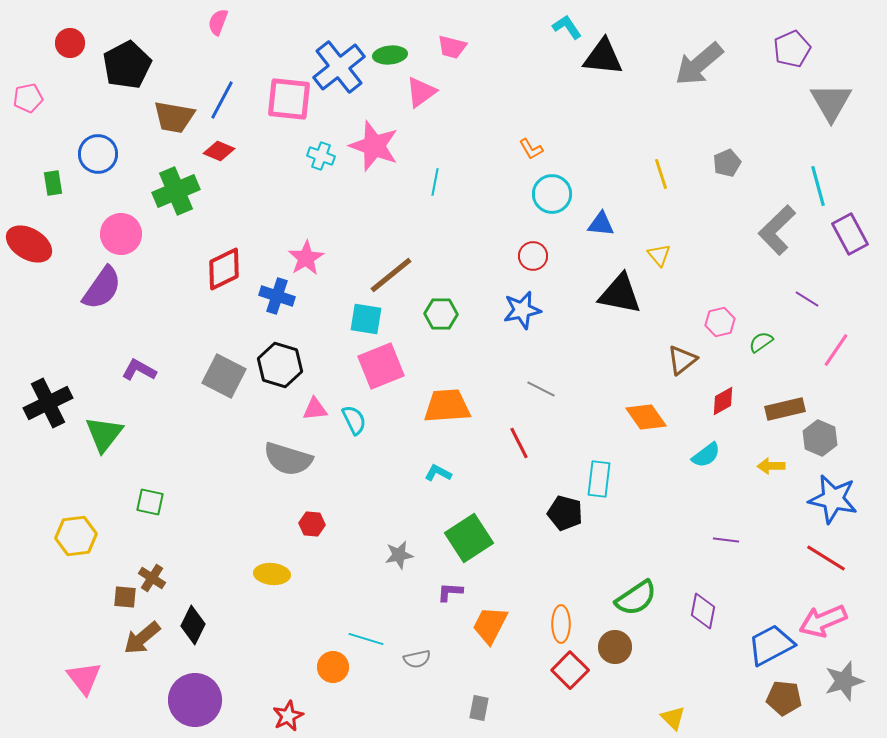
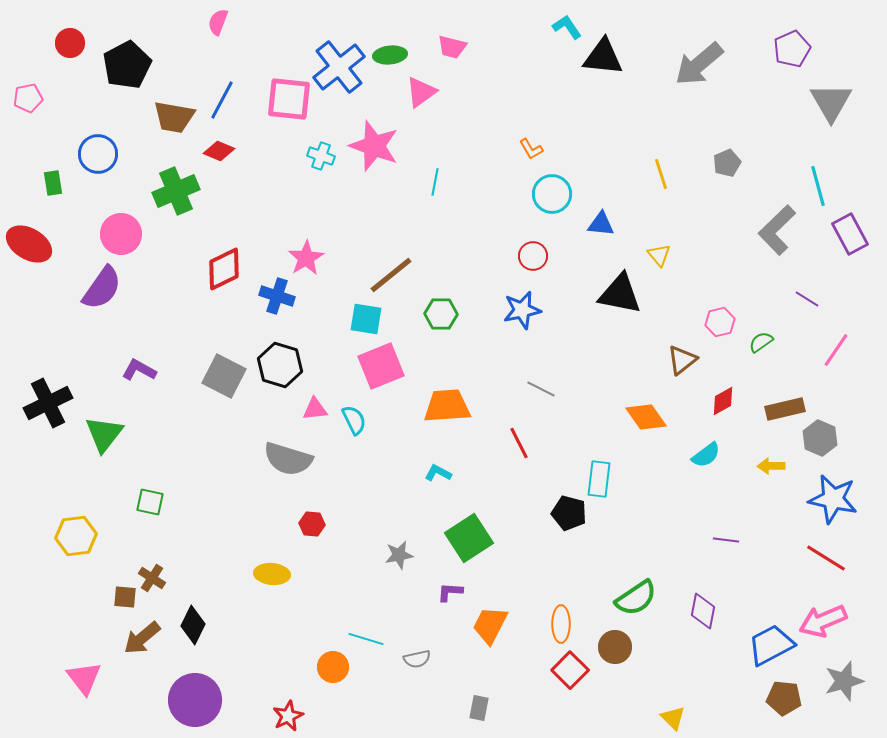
black pentagon at (565, 513): moved 4 px right
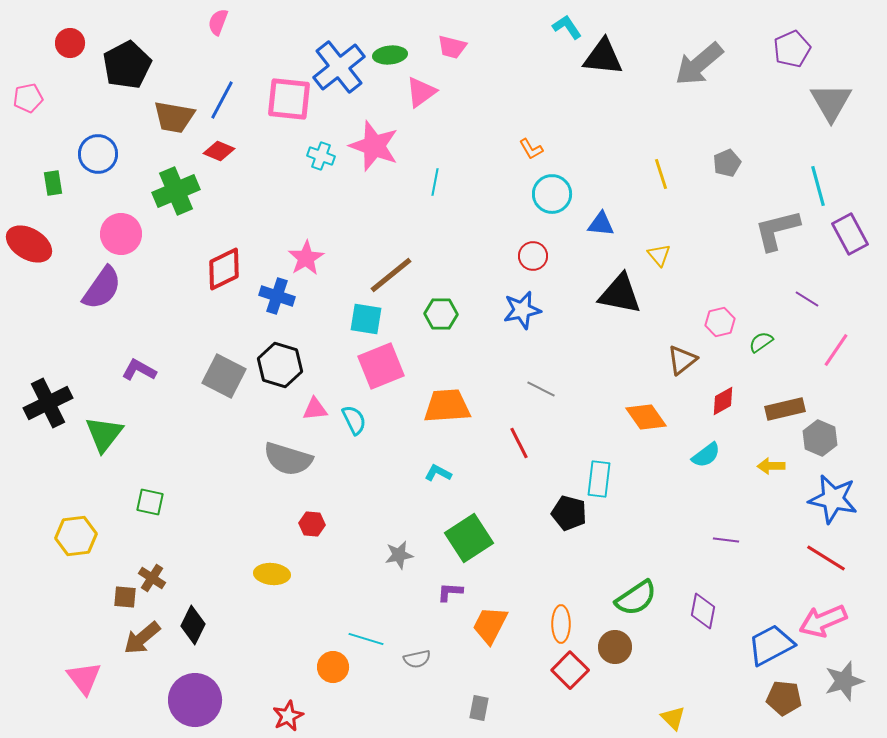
gray L-shape at (777, 230): rotated 30 degrees clockwise
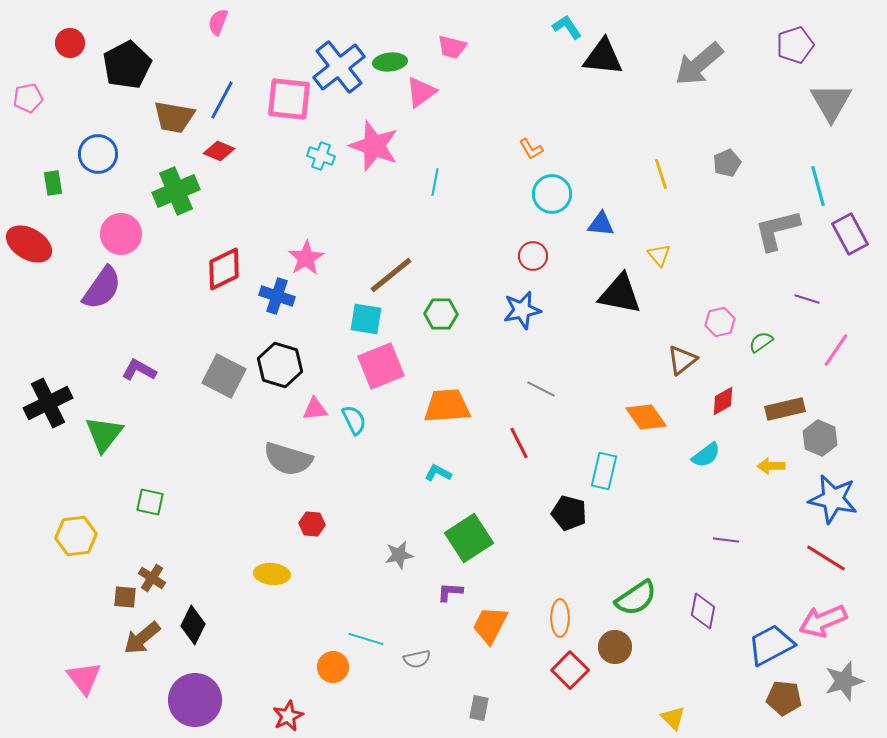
purple pentagon at (792, 49): moved 3 px right, 4 px up; rotated 6 degrees clockwise
green ellipse at (390, 55): moved 7 px down
purple line at (807, 299): rotated 15 degrees counterclockwise
cyan rectangle at (599, 479): moved 5 px right, 8 px up; rotated 6 degrees clockwise
orange ellipse at (561, 624): moved 1 px left, 6 px up
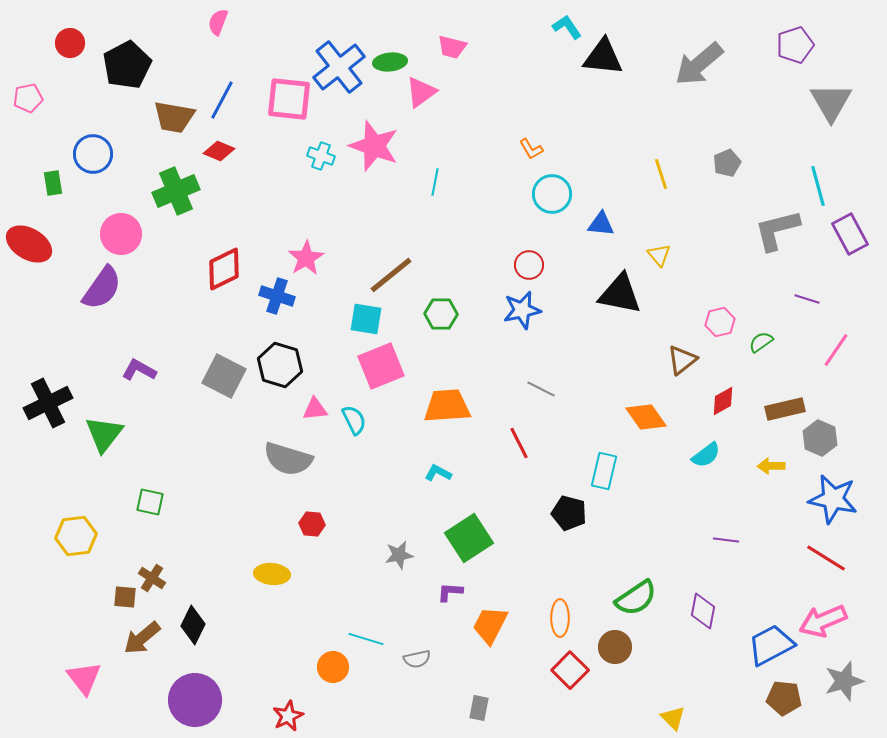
blue circle at (98, 154): moved 5 px left
red circle at (533, 256): moved 4 px left, 9 px down
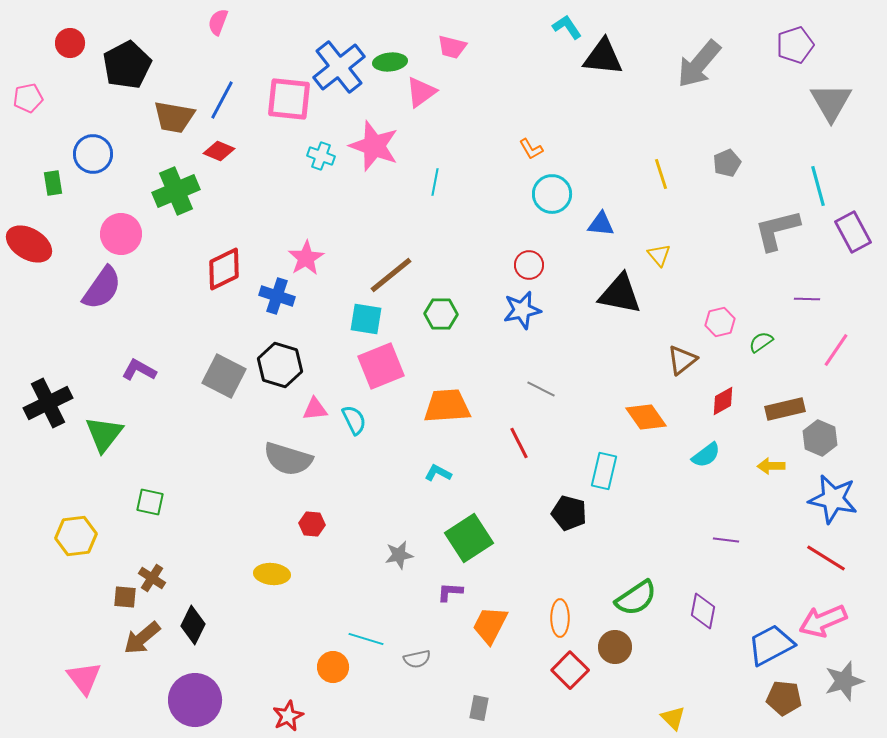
gray arrow at (699, 64): rotated 10 degrees counterclockwise
purple rectangle at (850, 234): moved 3 px right, 2 px up
purple line at (807, 299): rotated 15 degrees counterclockwise
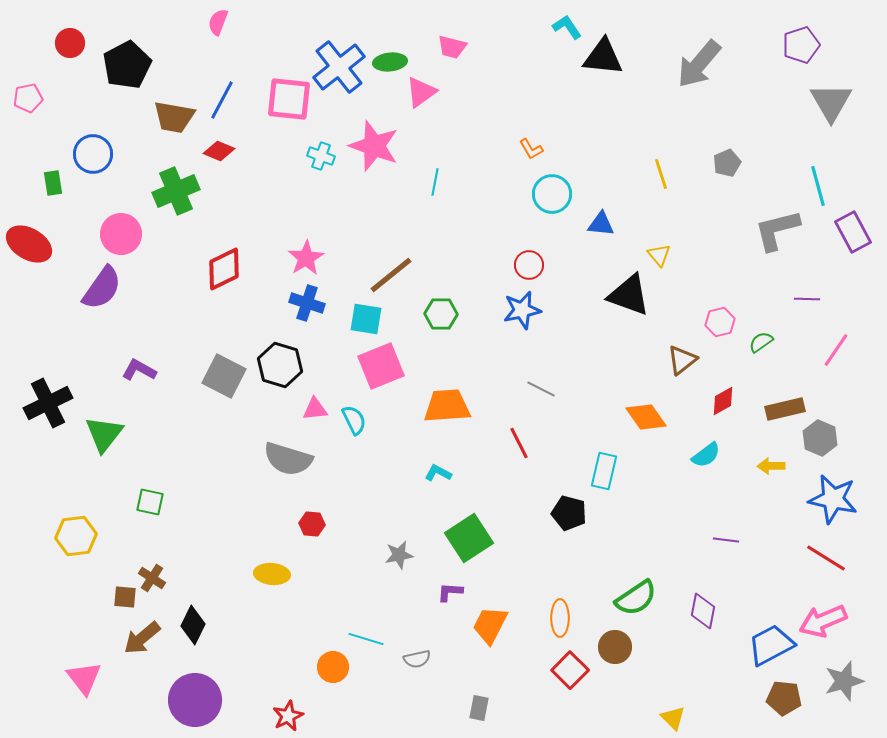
purple pentagon at (795, 45): moved 6 px right
black triangle at (620, 294): moved 9 px right, 1 px down; rotated 9 degrees clockwise
blue cross at (277, 296): moved 30 px right, 7 px down
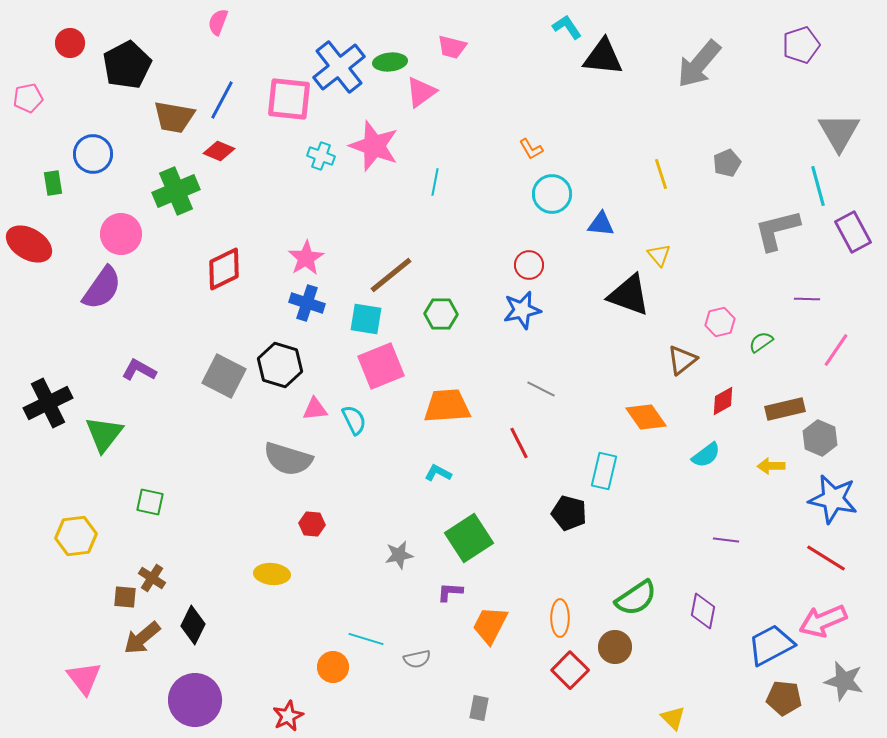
gray triangle at (831, 102): moved 8 px right, 30 px down
gray star at (844, 681): rotated 30 degrees clockwise
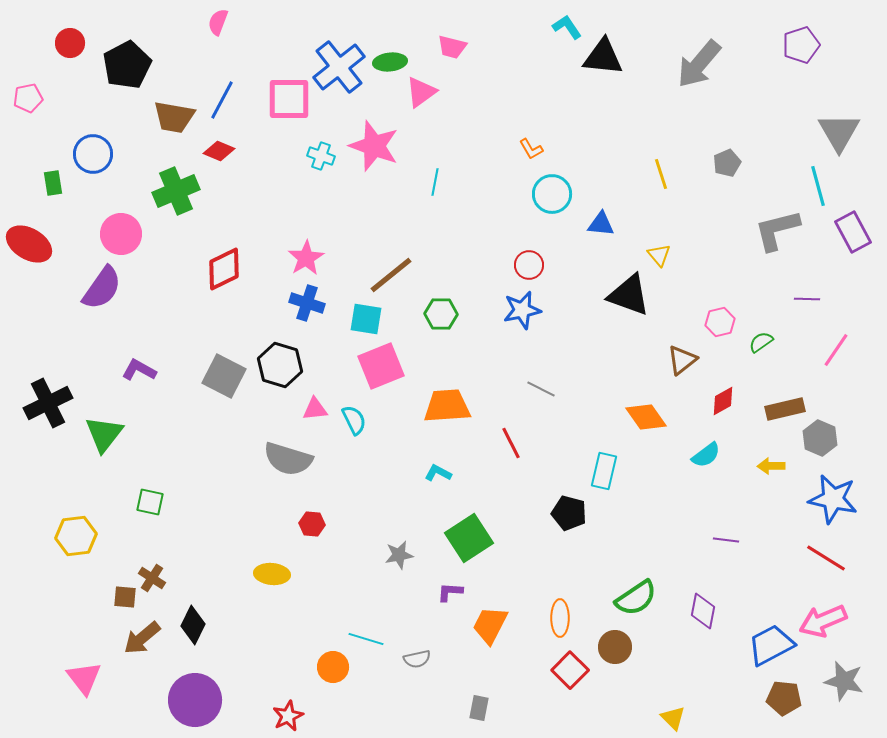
pink square at (289, 99): rotated 6 degrees counterclockwise
red line at (519, 443): moved 8 px left
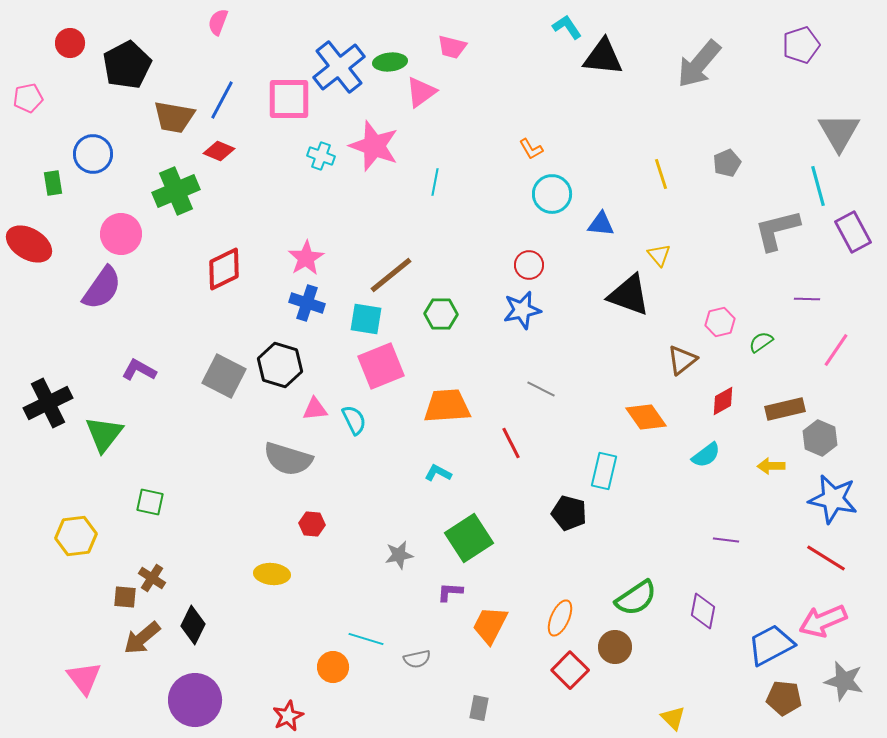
orange ellipse at (560, 618): rotated 24 degrees clockwise
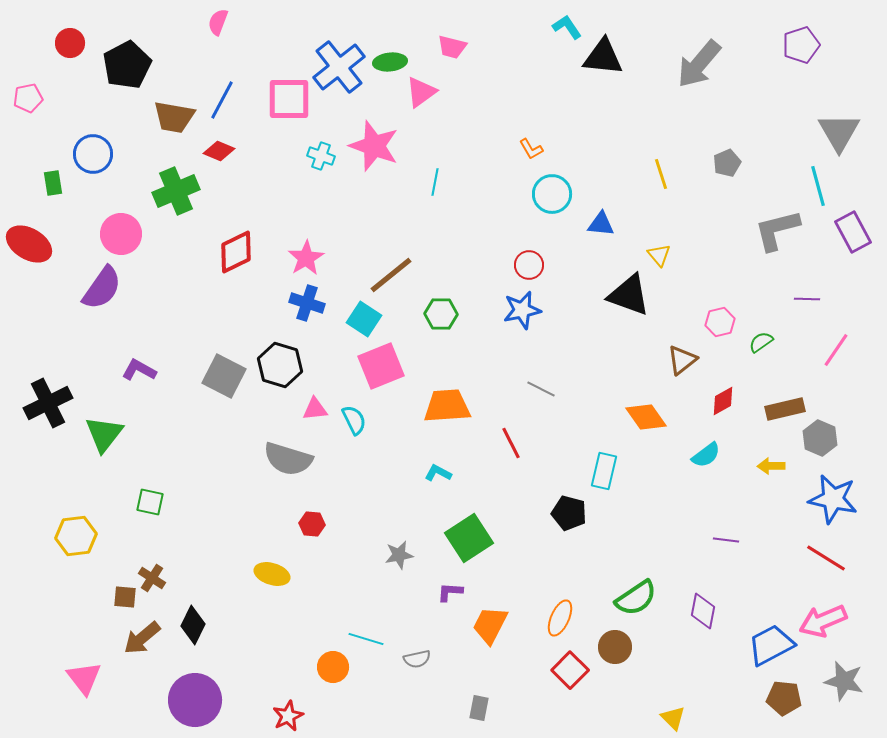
red diamond at (224, 269): moved 12 px right, 17 px up
cyan square at (366, 319): moved 2 px left; rotated 24 degrees clockwise
yellow ellipse at (272, 574): rotated 12 degrees clockwise
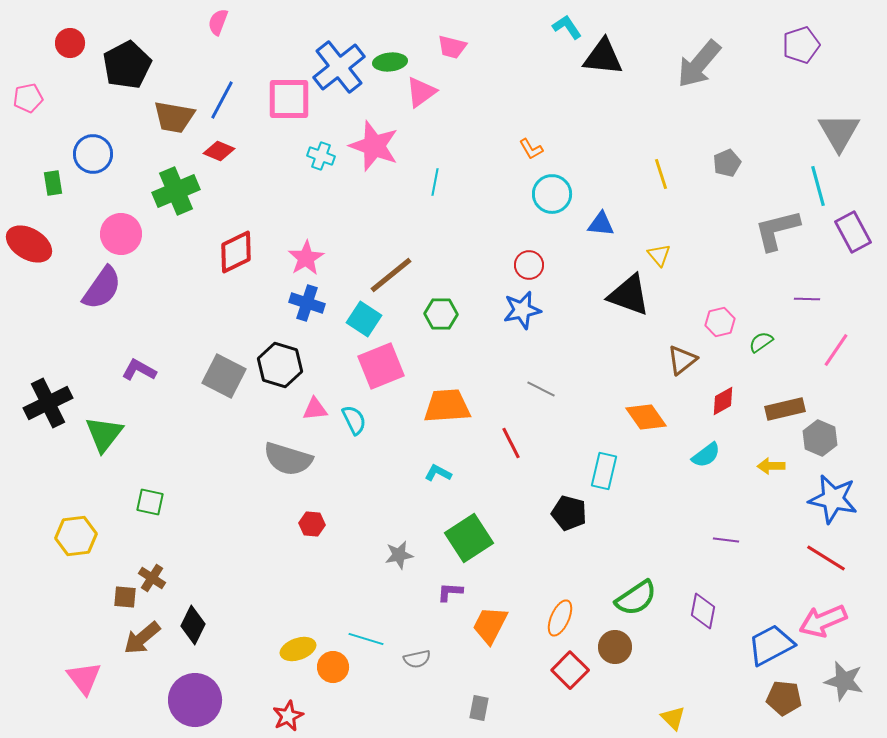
yellow ellipse at (272, 574): moved 26 px right, 75 px down; rotated 36 degrees counterclockwise
